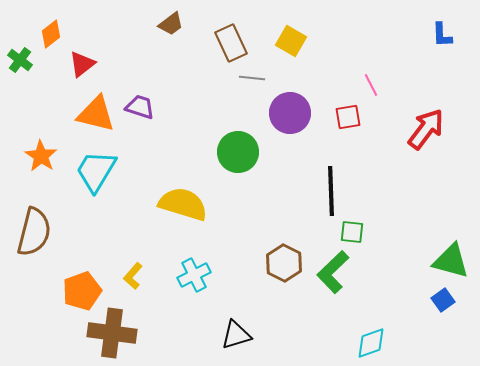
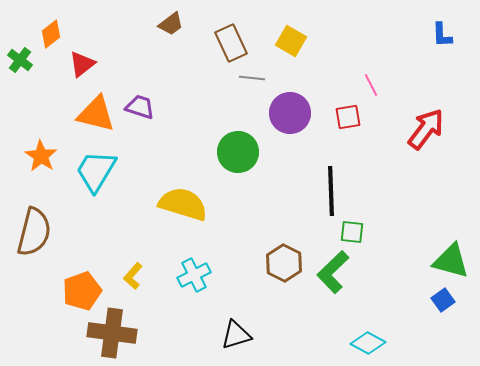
cyan diamond: moved 3 px left; rotated 48 degrees clockwise
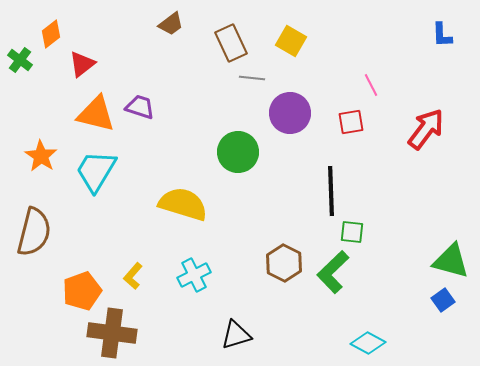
red square: moved 3 px right, 5 px down
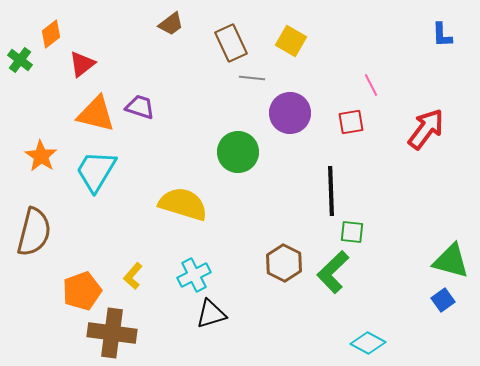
black triangle: moved 25 px left, 21 px up
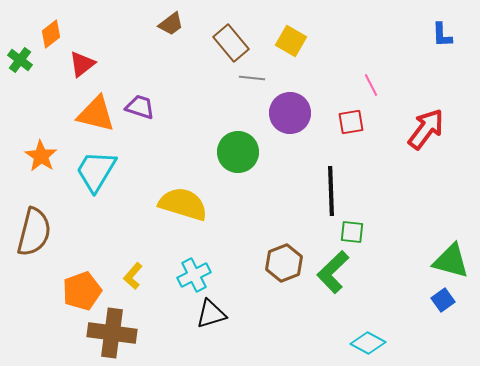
brown rectangle: rotated 15 degrees counterclockwise
brown hexagon: rotated 12 degrees clockwise
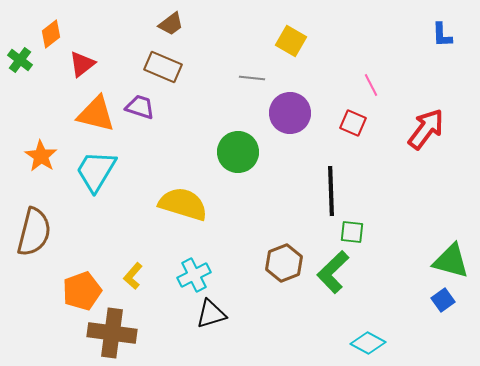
brown rectangle: moved 68 px left, 24 px down; rotated 27 degrees counterclockwise
red square: moved 2 px right, 1 px down; rotated 32 degrees clockwise
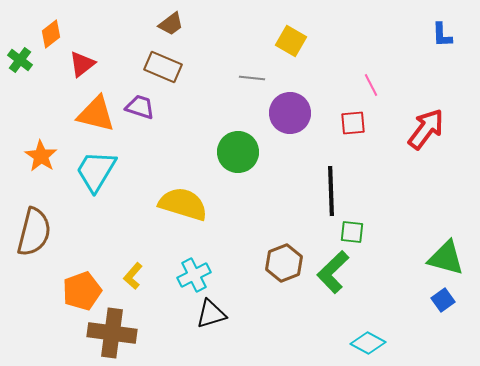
red square: rotated 28 degrees counterclockwise
green triangle: moved 5 px left, 3 px up
